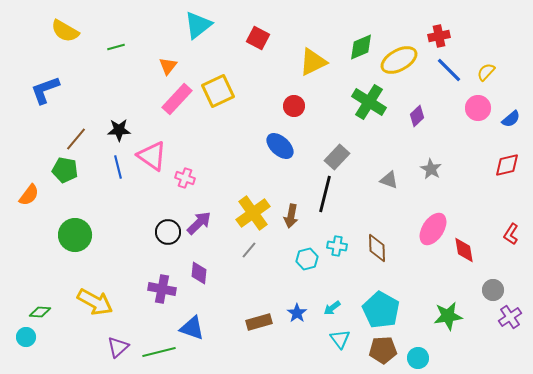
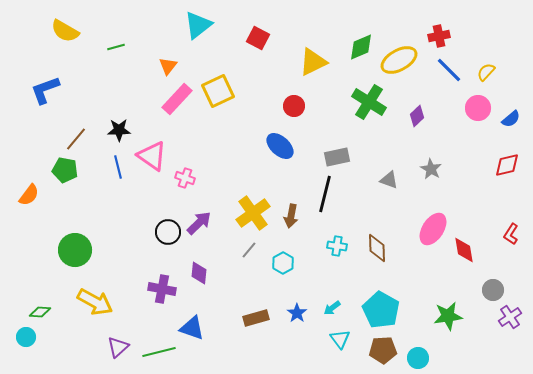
gray rectangle at (337, 157): rotated 35 degrees clockwise
green circle at (75, 235): moved 15 px down
cyan hexagon at (307, 259): moved 24 px left, 4 px down; rotated 15 degrees counterclockwise
brown rectangle at (259, 322): moved 3 px left, 4 px up
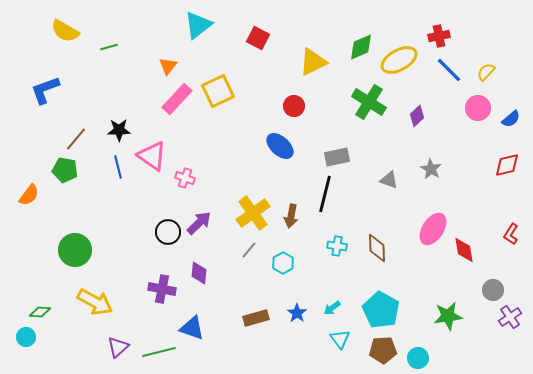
green line at (116, 47): moved 7 px left
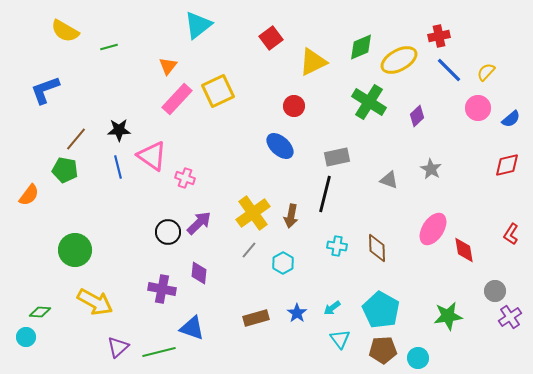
red square at (258, 38): moved 13 px right; rotated 25 degrees clockwise
gray circle at (493, 290): moved 2 px right, 1 px down
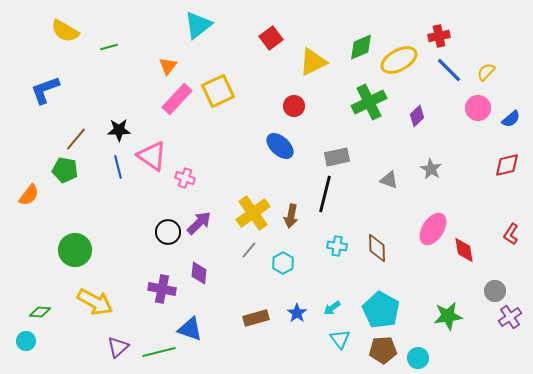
green cross at (369, 102): rotated 32 degrees clockwise
blue triangle at (192, 328): moved 2 px left, 1 px down
cyan circle at (26, 337): moved 4 px down
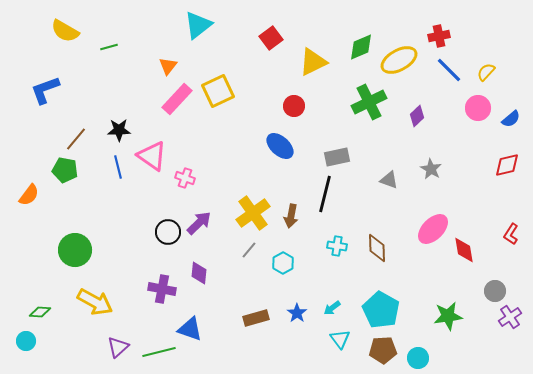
pink ellipse at (433, 229): rotated 12 degrees clockwise
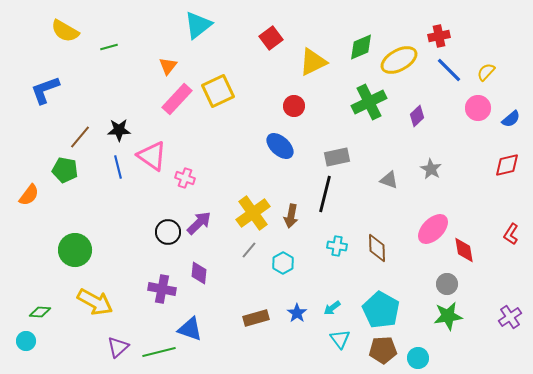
brown line at (76, 139): moved 4 px right, 2 px up
gray circle at (495, 291): moved 48 px left, 7 px up
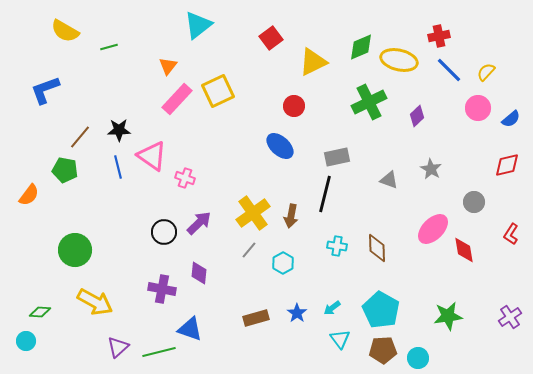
yellow ellipse at (399, 60): rotated 42 degrees clockwise
black circle at (168, 232): moved 4 px left
gray circle at (447, 284): moved 27 px right, 82 px up
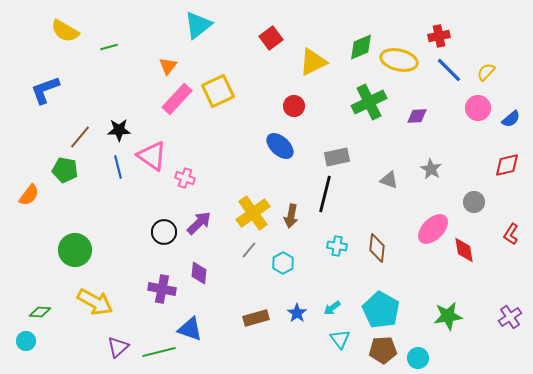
purple diamond at (417, 116): rotated 40 degrees clockwise
brown diamond at (377, 248): rotated 8 degrees clockwise
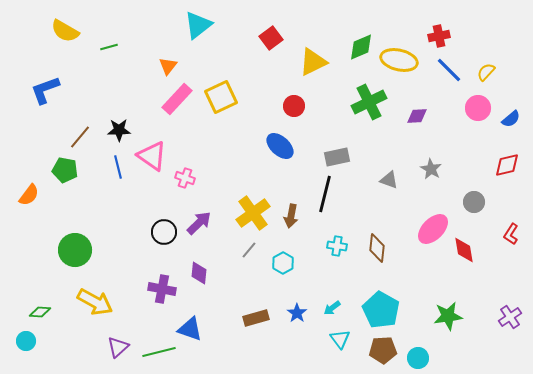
yellow square at (218, 91): moved 3 px right, 6 px down
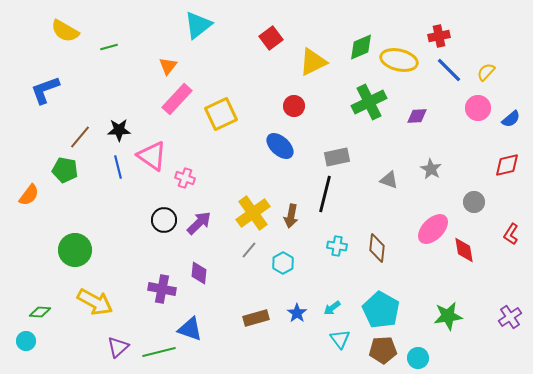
yellow square at (221, 97): moved 17 px down
black circle at (164, 232): moved 12 px up
